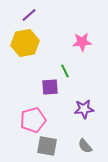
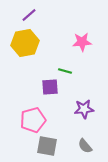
green line: rotated 48 degrees counterclockwise
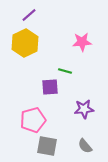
yellow hexagon: rotated 16 degrees counterclockwise
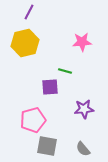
purple line: moved 3 px up; rotated 21 degrees counterclockwise
yellow hexagon: rotated 12 degrees clockwise
gray semicircle: moved 2 px left, 3 px down
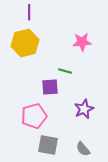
purple line: rotated 28 degrees counterclockwise
purple star: rotated 18 degrees counterclockwise
pink pentagon: moved 1 px right, 4 px up
gray square: moved 1 px right, 1 px up
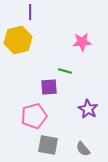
purple line: moved 1 px right
yellow hexagon: moved 7 px left, 3 px up
purple square: moved 1 px left
purple star: moved 4 px right; rotated 18 degrees counterclockwise
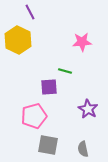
purple line: rotated 28 degrees counterclockwise
yellow hexagon: rotated 20 degrees counterclockwise
gray semicircle: rotated 28 degrees clockwise
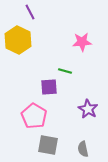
pink pentagon: rotated 25 degrees counterclockwise
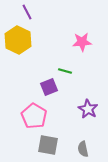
purple line: moved 3 px left
purple square: rotated 18 degrees counterclockwise
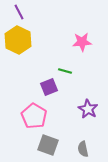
purple line: moved 8 px left
gray square: rotated 10 degrees clockwise
